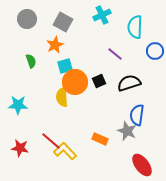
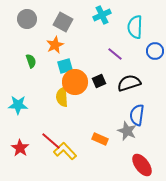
red star: rotated 24 degrees clockwise
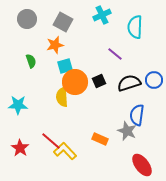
orange star: rotated 12 degrees clockwise
blue circle: moved 1 px left, 29 px down
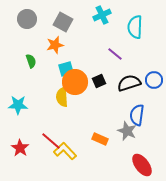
cyan square: moved 1 px right, 3 px down
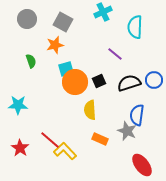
cyan cross: moved 1 px right, 3 px up
yellow semicircle: moved 28 px right, 13 px down
red line: moved 1 px left, 1 px up
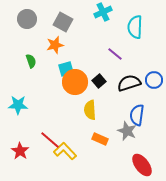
black square: rotated 16 degrees counterclockwise
red star: moved 3 px down
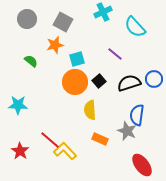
cyan semicircle: rotated 45 degrees counterclockwise
green semicircle: rotated 32 degrees counterclockwise
cyan square: moved 11 px right, 10 px up
blue circle: moved 1 px up
